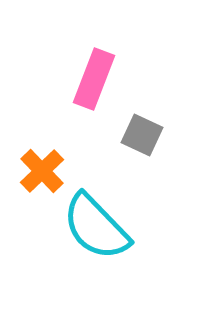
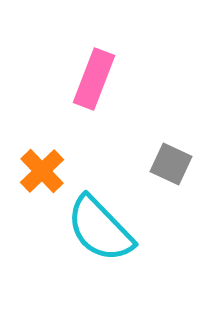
gray square: moved 29 px right, 29 px down
cyan semicircle: moved 4 px right, 2 px down
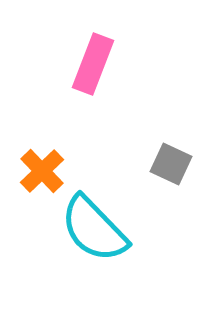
pink rectangle: moved 1 px left, 15 px up
cyan semicircle: moved 6 px left
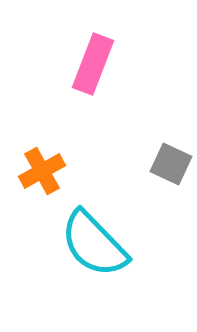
orange cross: rotated 15 degrees clockwise
cyan semicircle: moved 15 px down
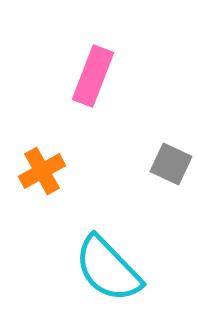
pink rectangle: moved 12 px down
cyan semicircle: moved 14 px right, 25 px down
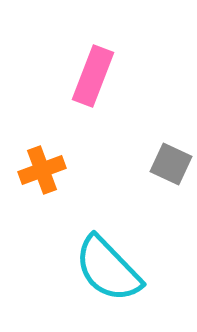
orange cross: moved 1 px up; rotated 9 degrees clockwise
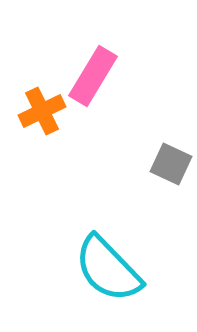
pink rectangle: rotated 10 degrees clockwise
orange cross: moved 59 px up; rotated 6 degrees counterclockwise
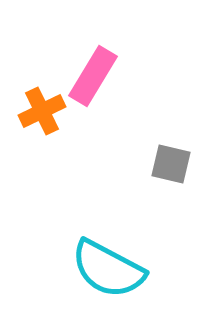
gray square: rotated 12 degrees counterclockwise
cyan semicircle: rotated 18 degrees counterclockwise
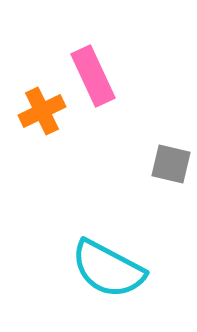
pink rectangle: rotated 56 degrees counterclockwise
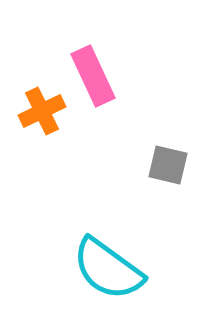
gray square: moved 3 px left, 1 px down
cyan semicircle: rotated 8 degrees clockwise
